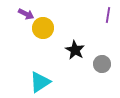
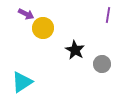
cyan triangle: moved 18 px left
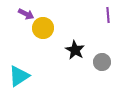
purple line: rotated 14 degrees counterclockwise
gray circle: moved 2 px up
cyan triangle: moved 3 px left, 6 px up
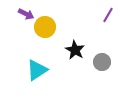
purple line: rotated 35 degrees clockwise
yellow circle: moved 2 px right, 1 px up
cyan triangle: moved 18 px right, 6 px up
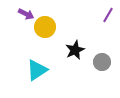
black star: rotated 18 degrees clockwise
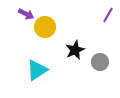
gray circle: moved 2 px left
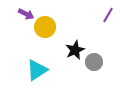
gray circle: moved 6 px left
